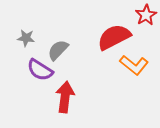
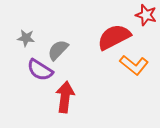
red star: rotated 25 degrees counterclockwise
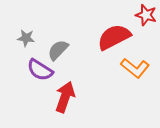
orange L-shape: moved 1 px right, 3 px down
red arrow: rotated 12 degrees clockwise
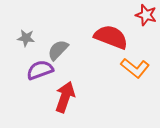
red semicircle: moved 3 px left; rotated 48 degrees clockwise
purple semicircle: rotated 128 degrees clockwise
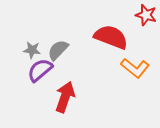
gray star: moved 6 px right, 12 px down
purple semicircle: rotated 20 degrees counterclockwise
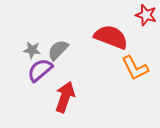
orange L-shape: rotated 24 degrees clockwise
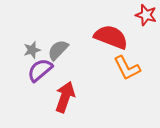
gray star: rotated 24 degrees counterclockwise
orange L-shape: moved 8 px left
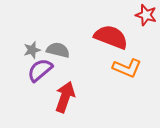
gray semicircle: rotated 60 degrees clockwise
orange L-shape: rotated 40 degrees counterclockwise
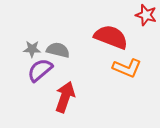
gray star: moved 1 px up; rotated 18 degrees clockwise
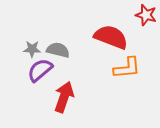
orange L-shape: rotated 28 degrees counterclockwise
red arrow: moved 1 px left
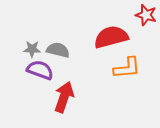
red semicircle: rotated 36 degrees counterclockwise
purple semicircle: rotated 60 degrees clockwise
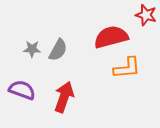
gray semicircle: rotated 105 degrees clockwise
purple semicircle: moved 18 px left, 20 px down
